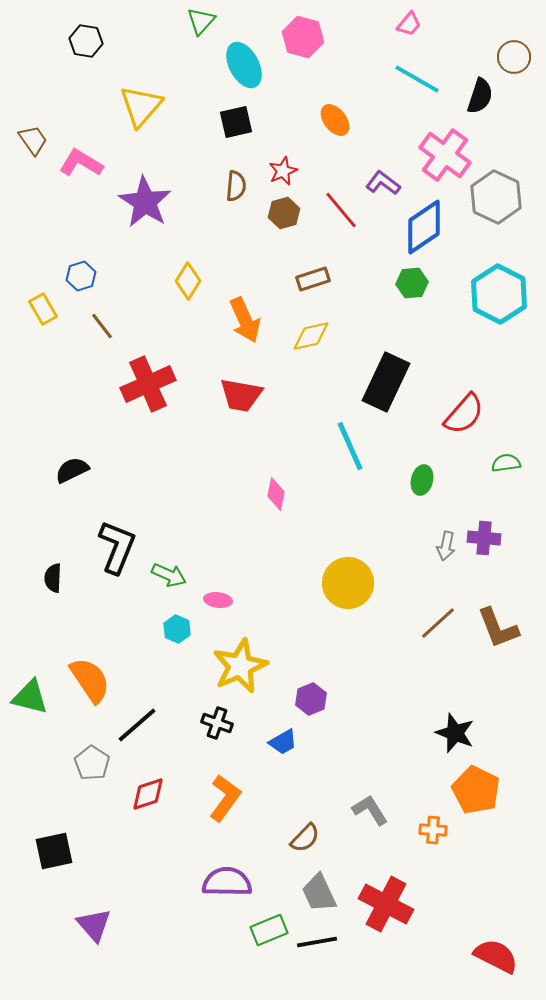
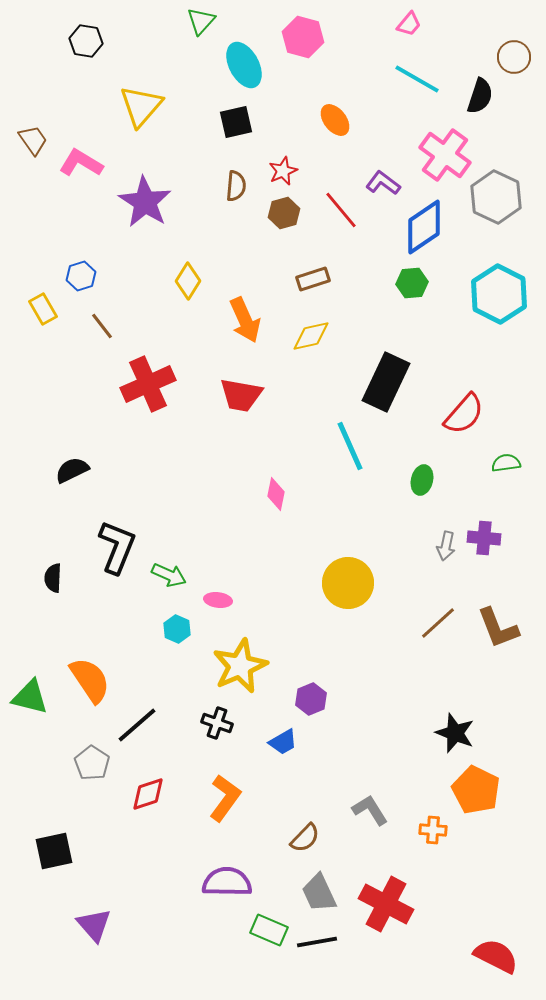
green rectangle at (269, 930): rotated 45 degrees clockwise
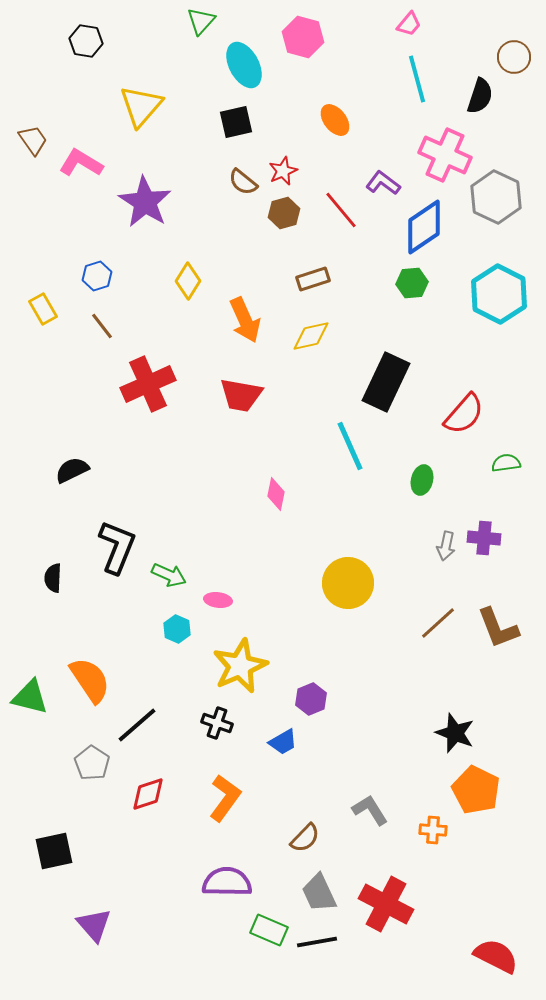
cyan line at (417, 79): rotated 45 degrees clockwise
pink cross at (445, 155): rotated 12 degrees counterclockwise
brown semicircle at (236, 186): moved 7 px right, 4 px up; rotated 124 degrees clockwise
blue hexagon at (81, 276): moved 16 px right
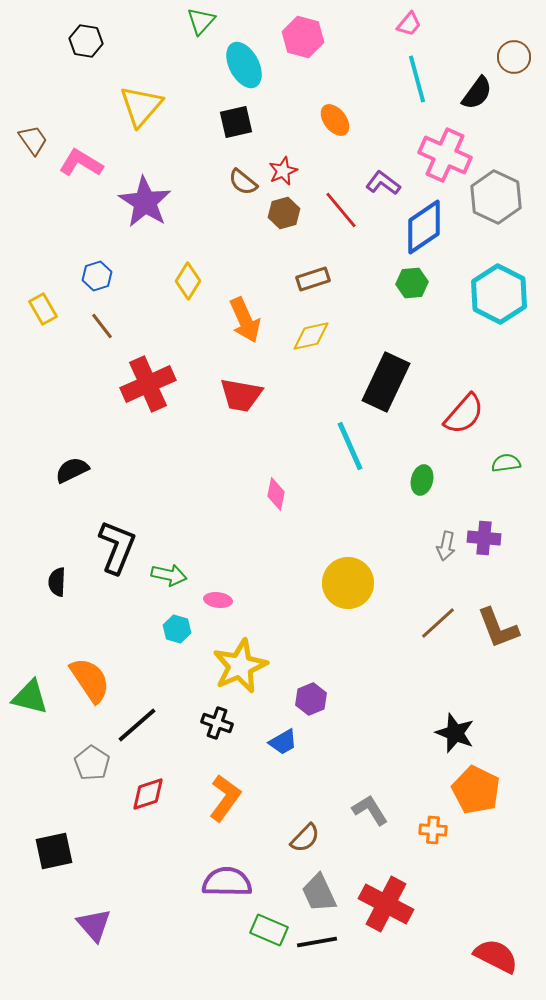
black semicircle at (480, 96): moved 3 px left, 3 px up; rotated 18 degrees clockwise
green arrow at (169, 575): rotated 12 degrees counterclockwise
black semicircle at (53, 578): moved 4 px right, 4 px down
cyan hexagon at (177, 629): rotated 8 degrees counterclockwise
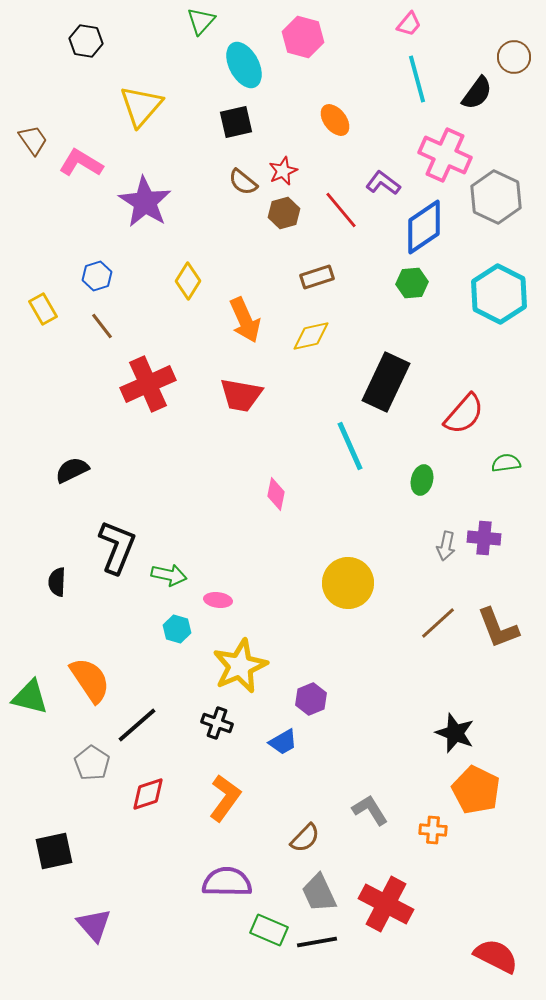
brown rectangle at (313, 279): moved 4 px right, 2 px up
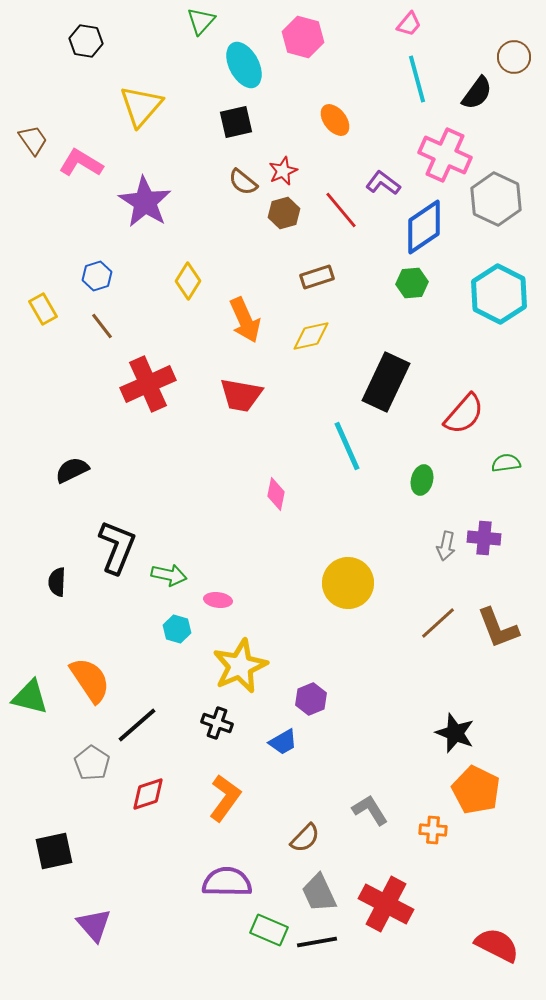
gray hexagon at (496, 197): moved 2 px down
cyan line at (350, 446): moved 3 px left
red semicircle at (496, 956): moved 1 px right, 11 px up
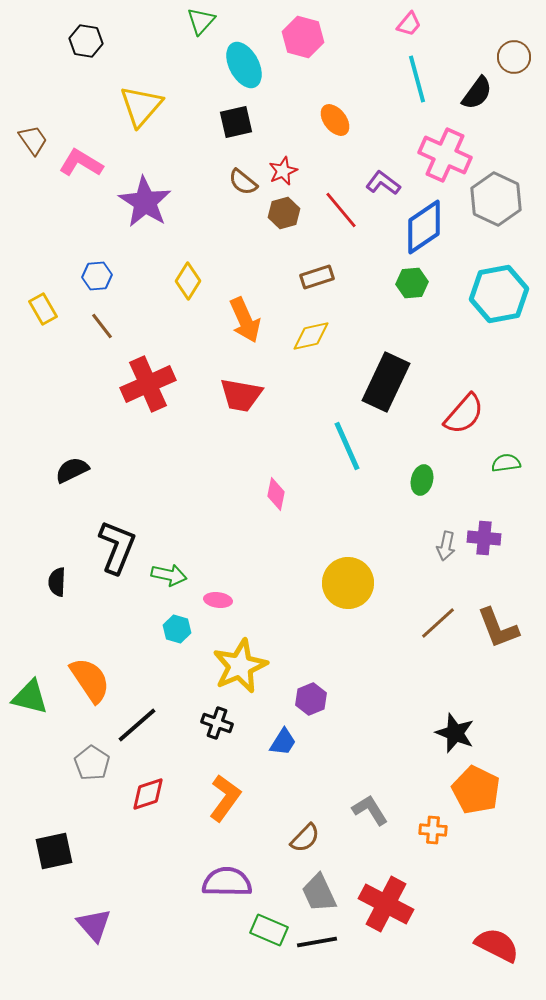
blue hexagon at (97, 276): rotated 12 degrees clockwise
cyan hexagon at (499, 294): rotated 22 degrees clockwise
blue trapezoid at (283, 742): rotated 28 degrees counterclockwise
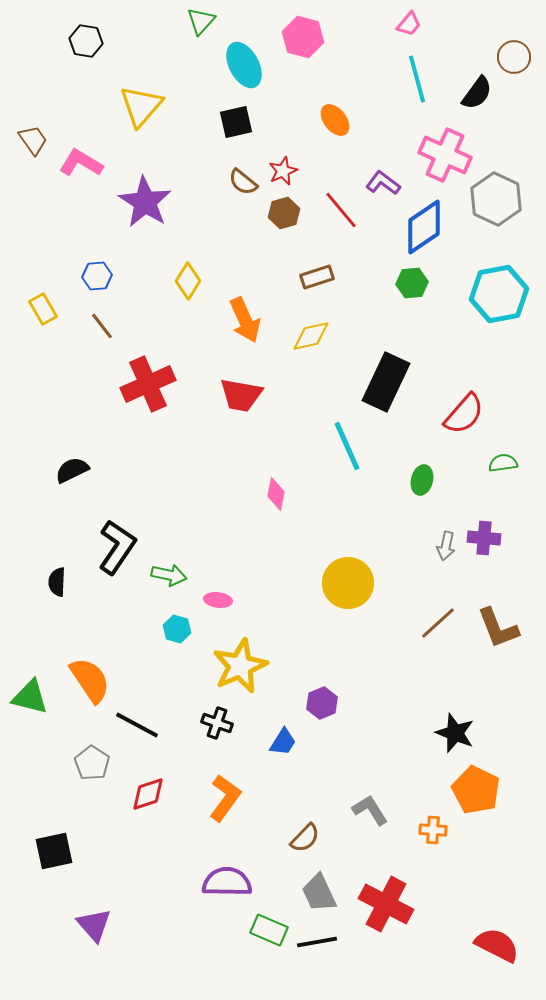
green semicircle at (506, 463): moved 3 px left
black L-shape at (117, 547): rotated 12 degrees clockwise
purple hexagon at (311, 699): moved 11 px right, 4 px down
black line at (137, 725): rotated 69 degrees clockwise
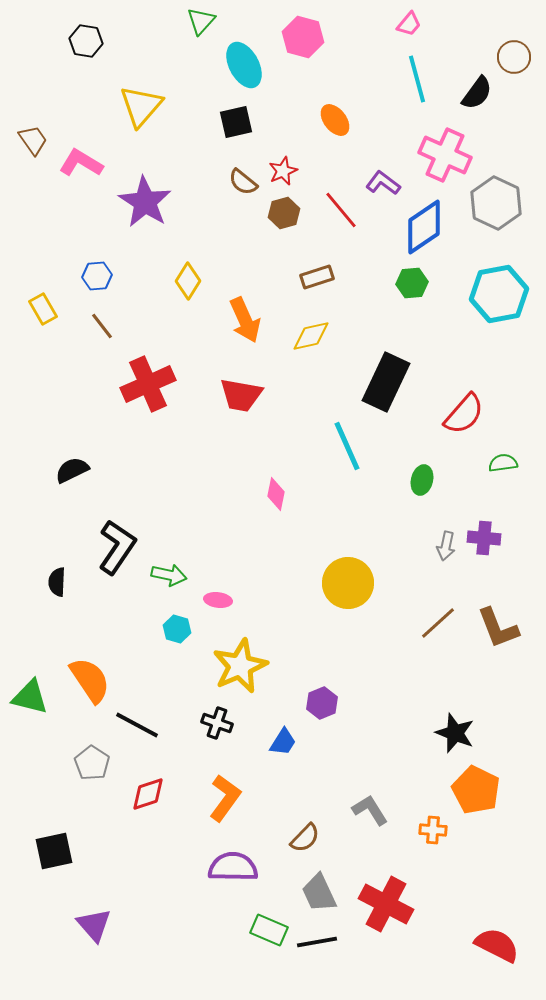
gray hexagon at (496, 199): moved 4 px down
purple semicircle at (227, 882): moved 6 px right, 15 px up
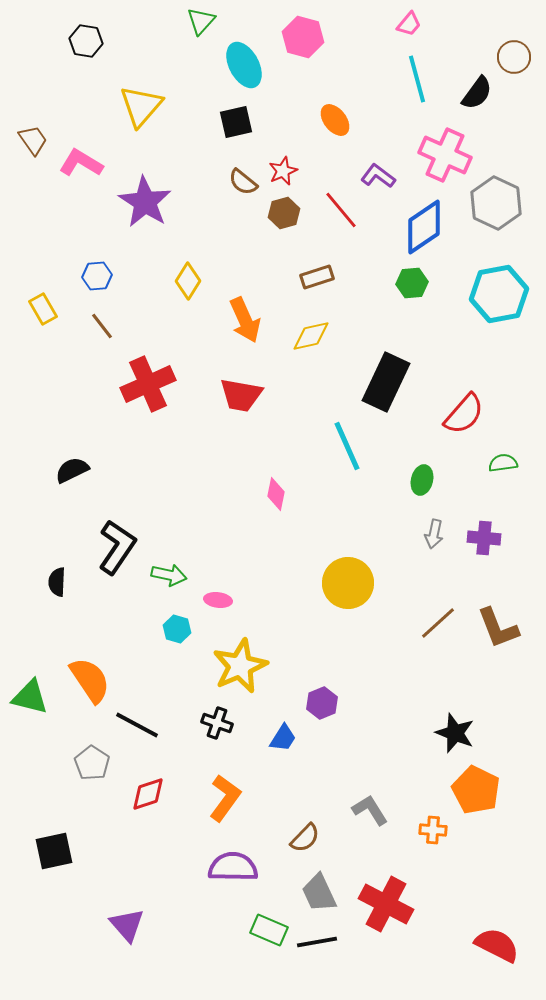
purple L-shape at (383, 183): moved 5 px left, 7 px up
gray arrow at (446, 546): moved 12 px left, 12 px up
blue trapezoid at (283, 742): moved 4 px up
purple triangle at (94, 925): moved 33 px right
